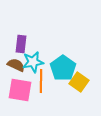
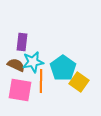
purple rectangle: moved 1 px right, 2 px up
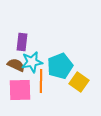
cyan star: moved 1 px left
cyan pentagon: moved 3 px left, 2 px up; rotated 15 degrees clockwise
pink square: rotated 10 degrees counterclockwise
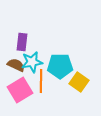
cyan pentagon: rotated 20 degrees clockwise
pink square: rotated 30 degrees counterclockwise
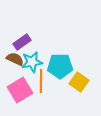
purple rectangle: rotated 48 degrees clockwise
brown semicircle: moved 1 px left, 6 px up
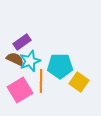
cyan star: moved 2 px left, 1 px up; rotated 10 degrees counterclockwise
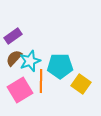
purple rectangle: moved 9 px left, 6 px up
brown semicircle: moved 1 px left, 1 px up; rotated 72 degrees counterclockwise
yellow square: moved 2 px right, 2 px down
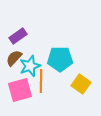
purple rectangle: moved 5 px right
cyan star: moved 5 px down
cyan pentagon: moved 7 px up
pink square: rotated 15 degrees clockwise
